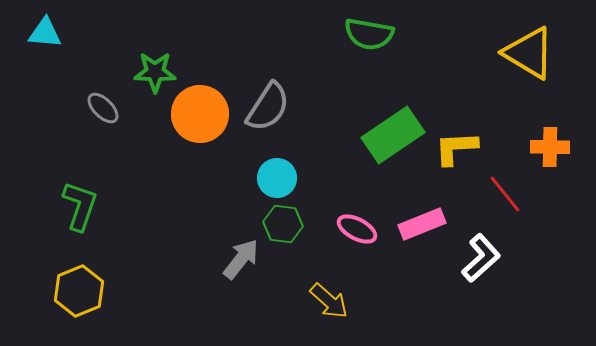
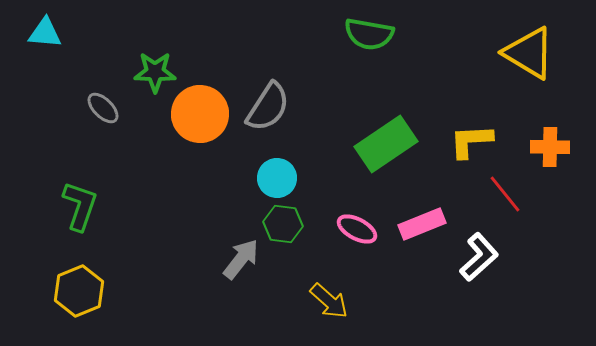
green rectangle: moved 7 px left, 9 px down
yellow L-shape: moved 15 px right, 7 px up
white L-shape: moved 2 px left, 1 px up
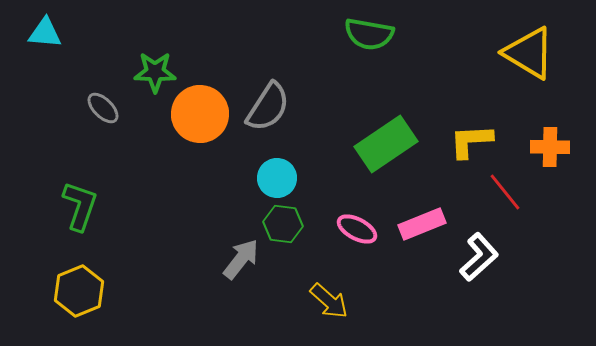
red line: moved 2 px up
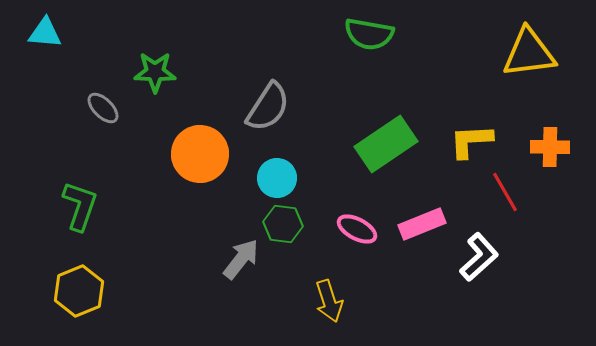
yellow triangle: rotated 38 degrees counterclockwise
orange circle: moved 40 px down
red line: rotated 9 degrees clockwise
yellow arrow: rotated 30 degrees clockwise
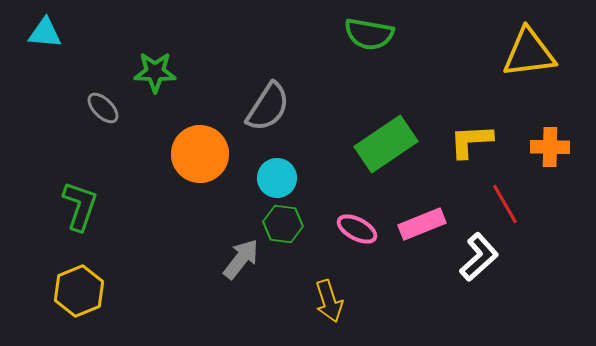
red line: moved 12 px down
